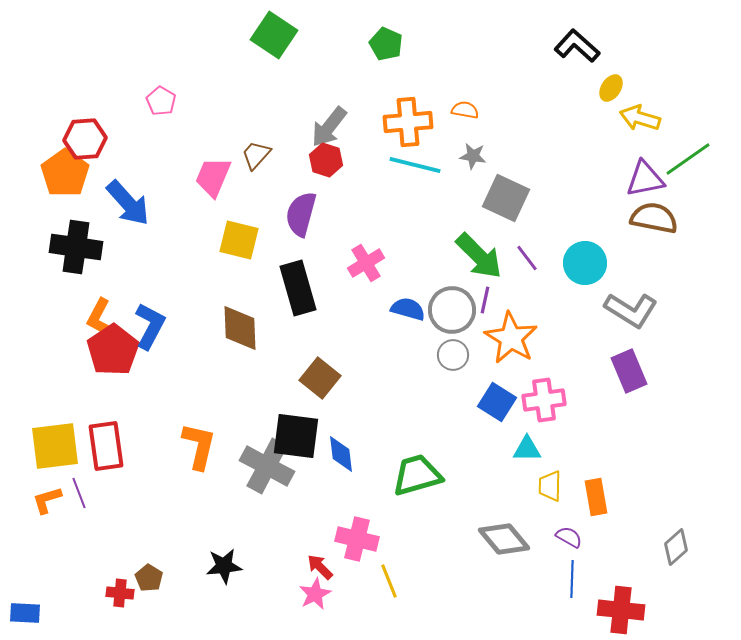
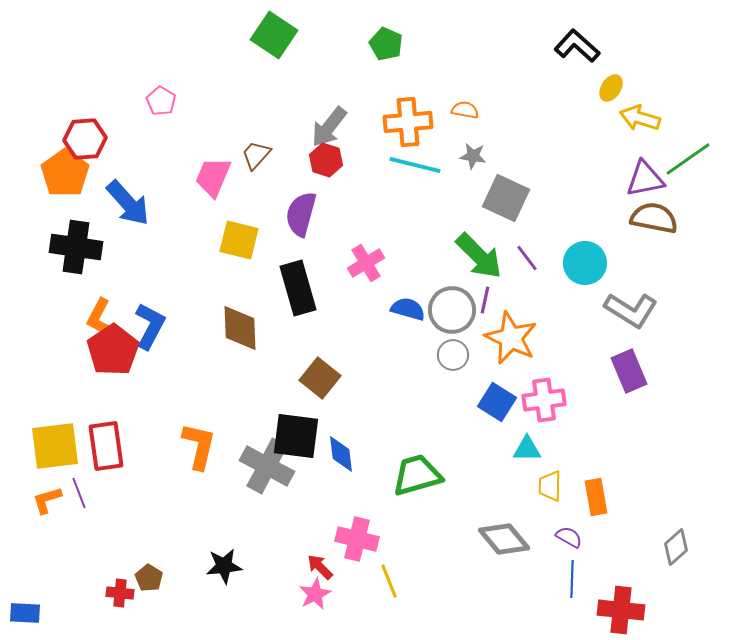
orange star at (511, 338): rotated 6 degrees counterclockwise
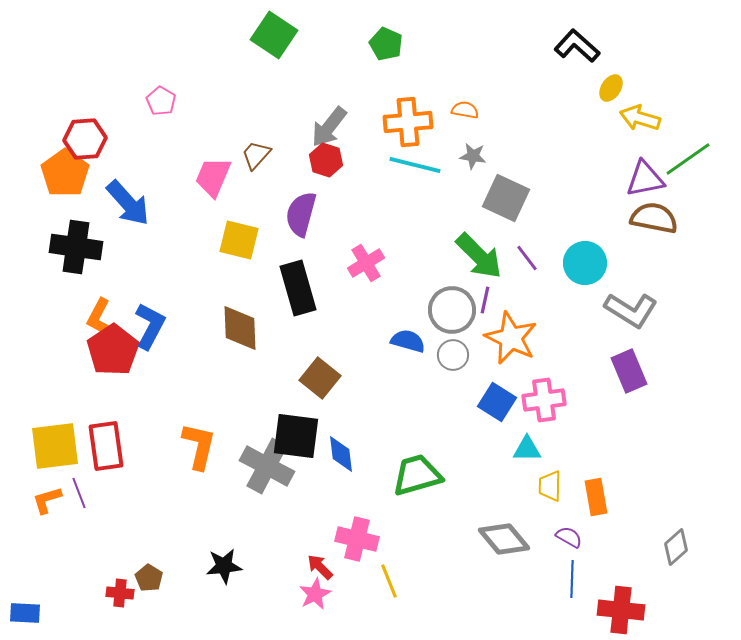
blue semicircle at (408, 309): moved 32 px down
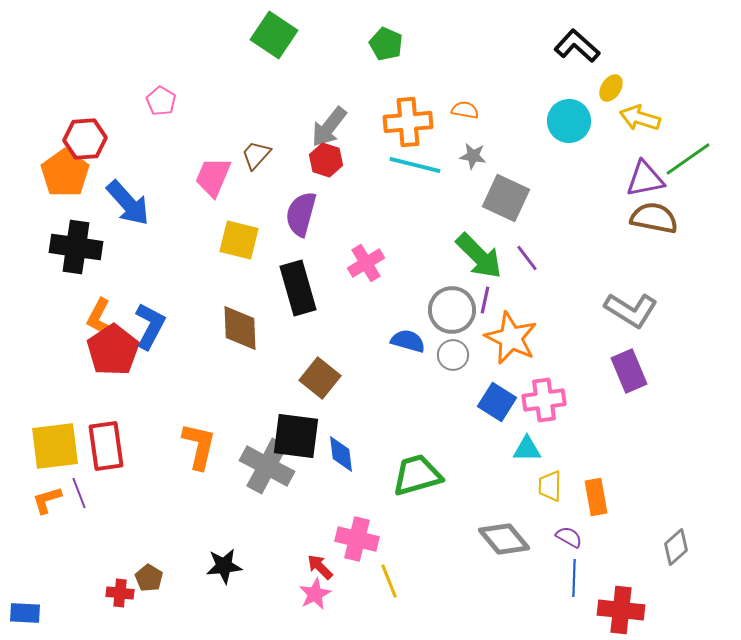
cyan circle at (585, 263): moved 16 px left, 142 px up
blue line at (572, 579): moved 2 px right, 1 px up
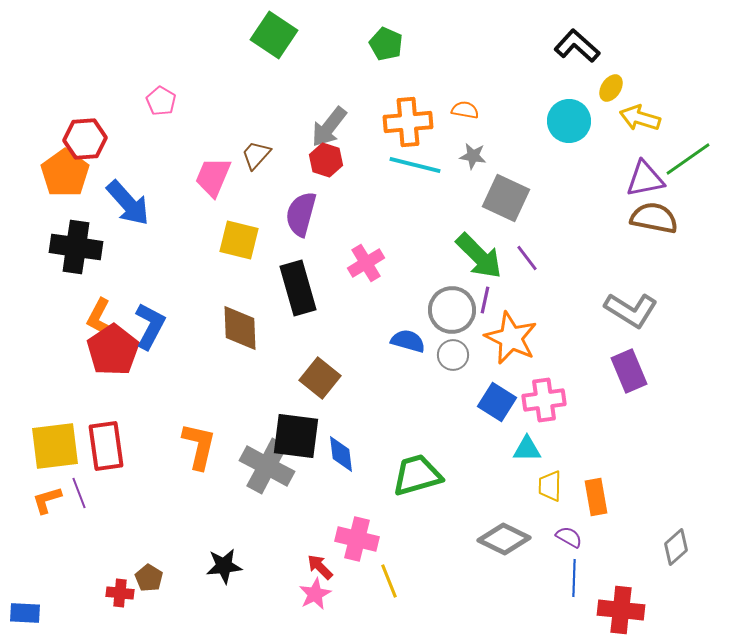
gray diamond at (504, 539): rotated 24 degrees counterclockwise
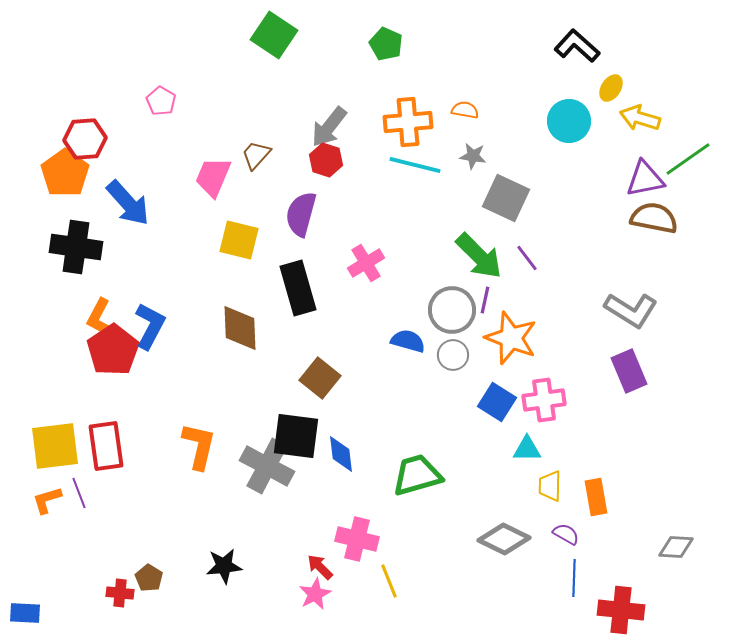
orange star at (511, 338): rotated 4 degrees counterclockwise
purple semicircle at (569, 537): moved 3 px left, 3 px up
gray diamond at (676, 547): rotated 45 degrees clockwise
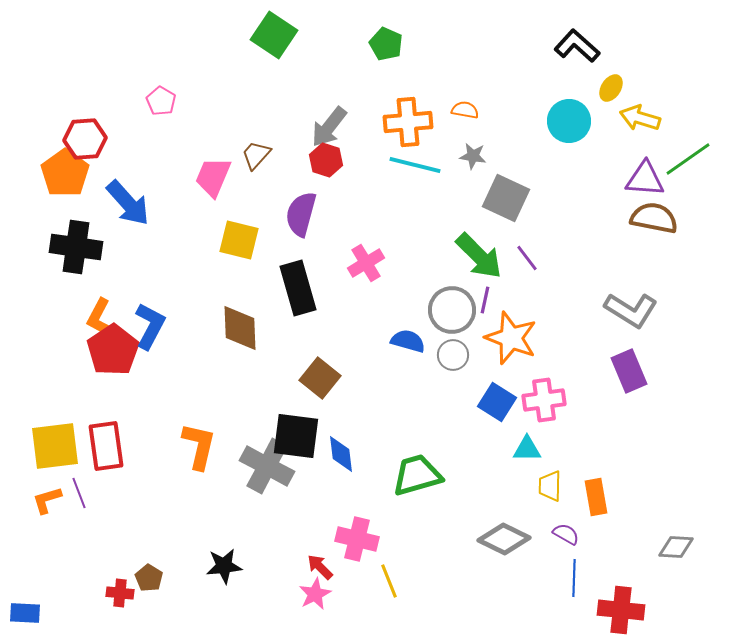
purple triangle at (645, 179): rotated 15 degrees clockwise
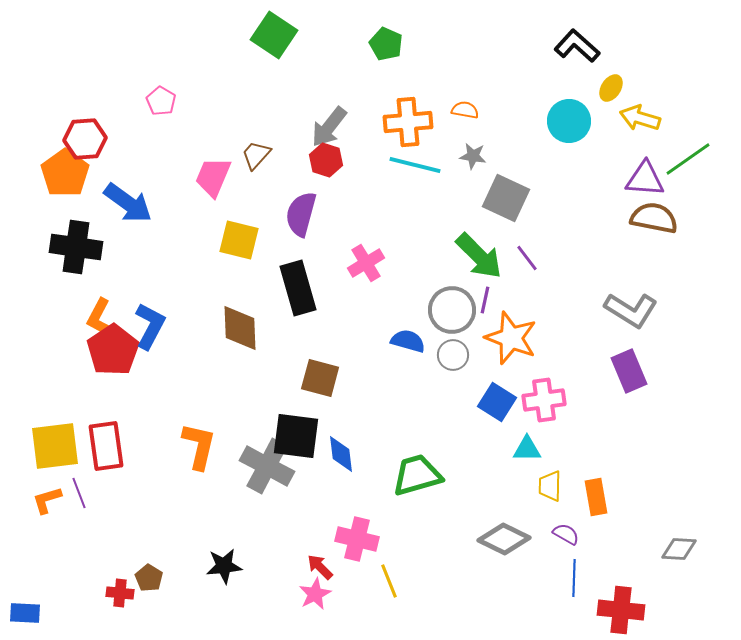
blue arrow at (128, 203): rotated 12 degrees counterclockwise
brown square at (320, 378): rotated 24 degrees counterclockwise
gray diamond at (676, 547): moved 3 px right, 2 px down
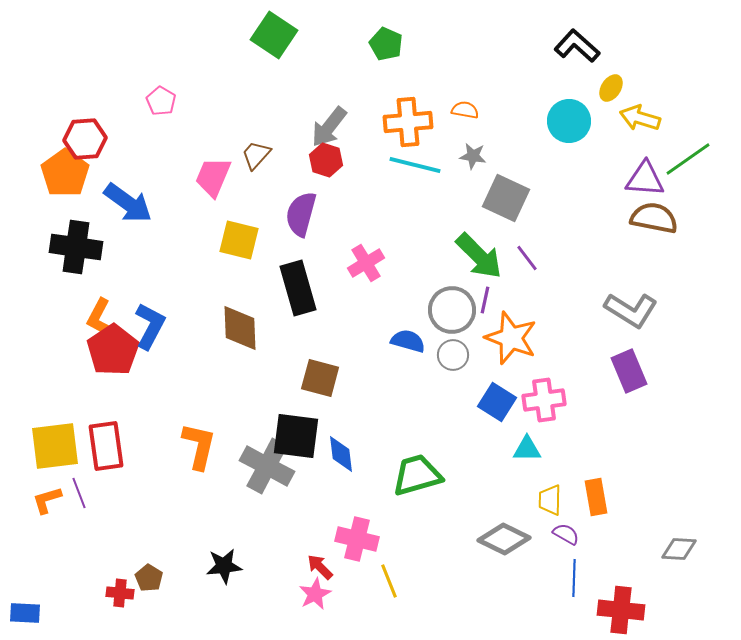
yellow trapezoid at (550, 486): moved 14 px down
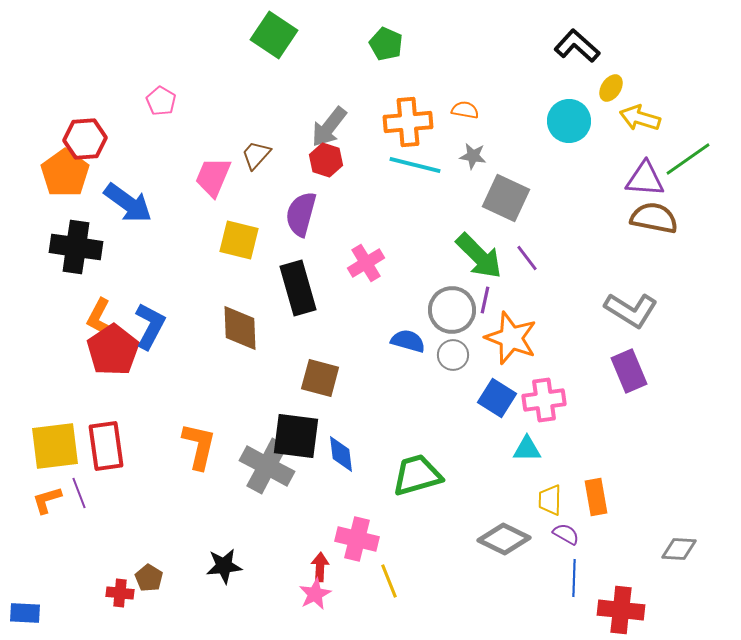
blue square at (497, 402): moved 4 px up
red arrow at (320, 567): rotated 48 degrees clockwise
